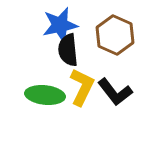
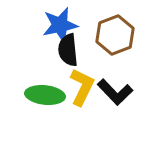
brown hexagon: rotated 15 degrees clockwise
black L-shape: rotated 6 degrees counterclockwise
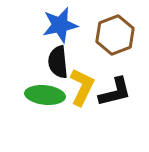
black semicircle: moved 10 px left, 12 px down
black L-shape: rotated 60 degrees counterclockwise
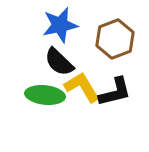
brown hexagon: moved 4 px down
black semicircle: moved 1 px right; rotated 40 degrees counterclockwise
yellow L-shape: rotated 57 degrees counterclockwise
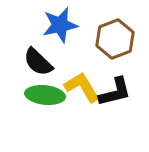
black semicircle: moved 21 px left
